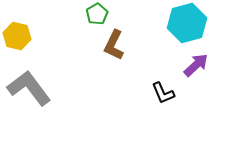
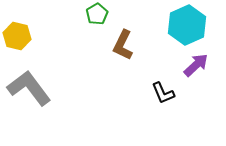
cyan hexagon: moved 2 px down; rotated 9 degrees counterclockwise
brown L-shape: moved 9 px right
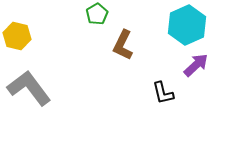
black L-shape: rotated 10 degrees clockwise
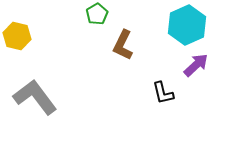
gray L-shape: moved 6 px right, 9 px down
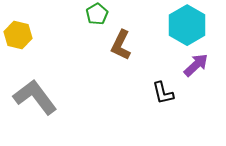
cyan hexagon: rotated 6 degrees counterclockwise
yellow hexagon: moved 1 px right, 1 px up
brown L-shape: moved 2 px left
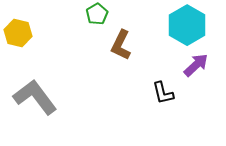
yellow hexagon: moved 2 px up
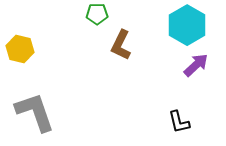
green pentagon: rotated 30 degrees clockwise
yellow hexagon: moved 2 px right, 16 px down
black L-shape: moved 16 px right, 29 px down
gray L-shape: moved 15 px down; rotated 18 degrees clockwise
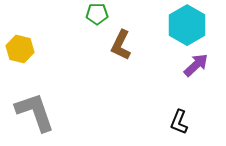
black L-shape: rotated 35 degrees clockwise
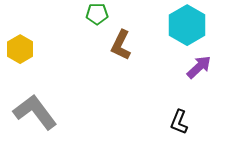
yellow hexagon: rotated 16 degrees clockwise
purple arrow: moved 3 px right, 2 px down
gray L-shape: rotated 18 degrees counterclockwise
